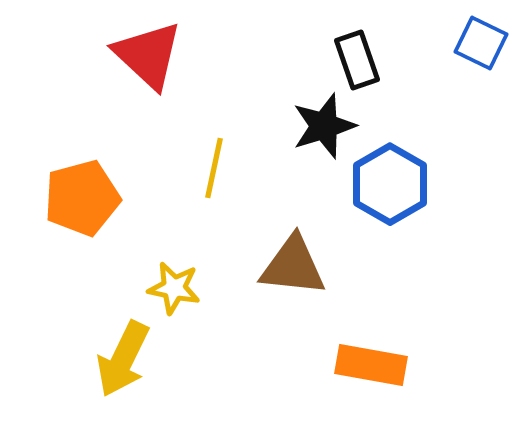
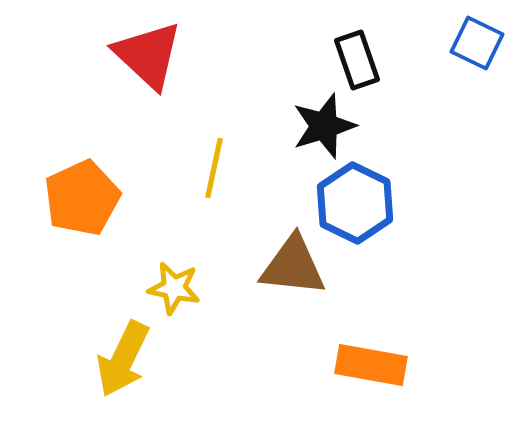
blue square: moved 4 px left
blue hexagon: moved 35 px left, 19 px down; rotated 4 degrees counterclockwise
orange pentagon: rotated 10 degrees counterclockwise
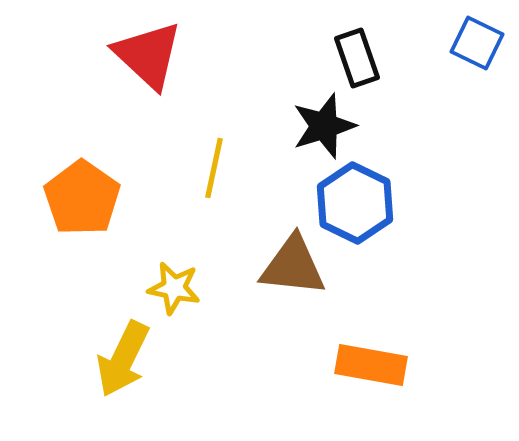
black rectangle: moved 2 px up
orange pentagon: rotated 12 degrees counterclockwise
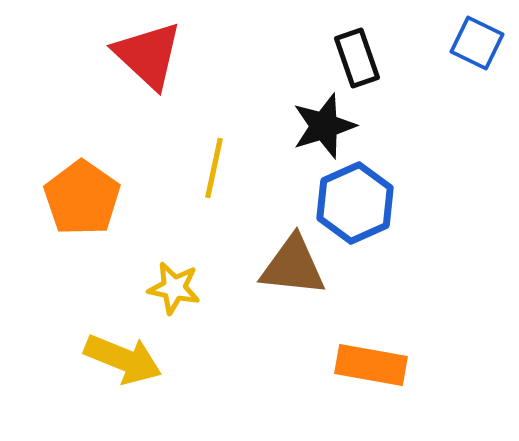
blue hexagon: rotated 10 degrees clockwise
yellow arrow: rotated 94 degrees counterclockwise
